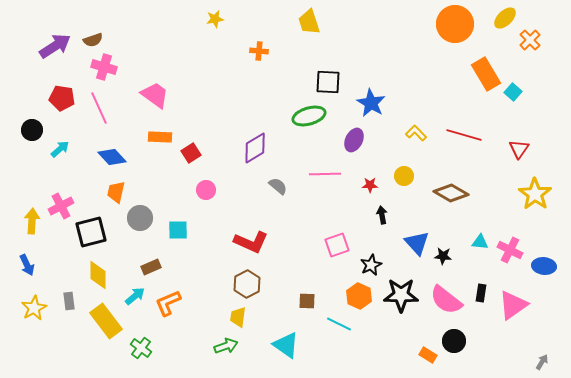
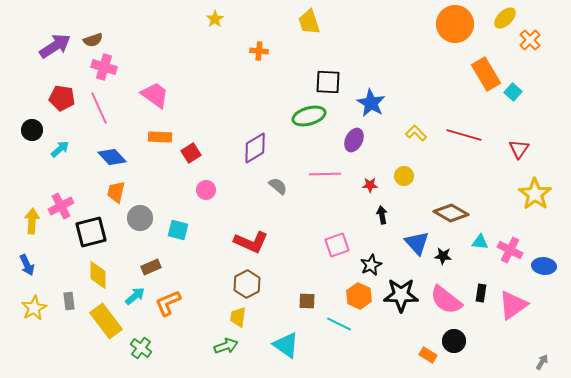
yellow star at (215, 19): rotated 24 degrees counterclockwise
brown diamond at (451, 193): moved 20 px down
cyan square at (178, 230): rotated 15 degrees clockwise
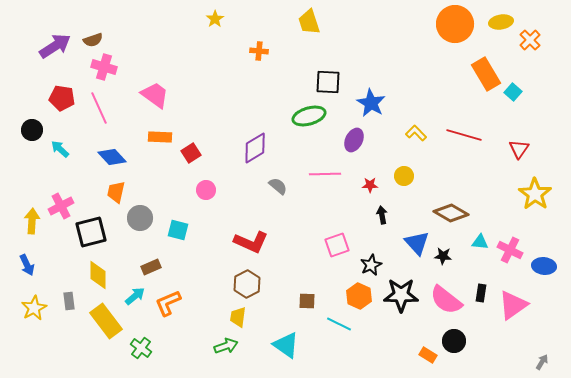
yellow ellipse at (505, 18): moved 4 px left, 4 px down; rotated 35 degrees clockwise
cyan arrow at (60, 149): rotated 96 degrees counterclockwise
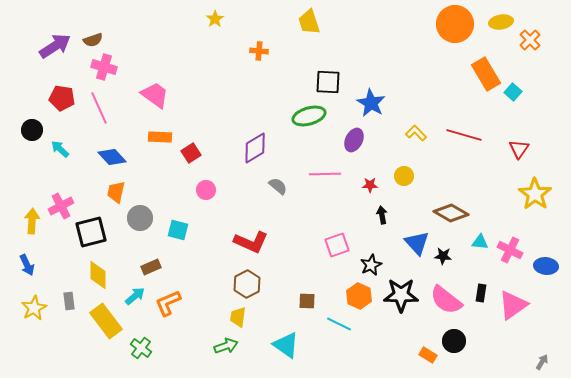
blue ellipse at (544, 266): moved 2 px right
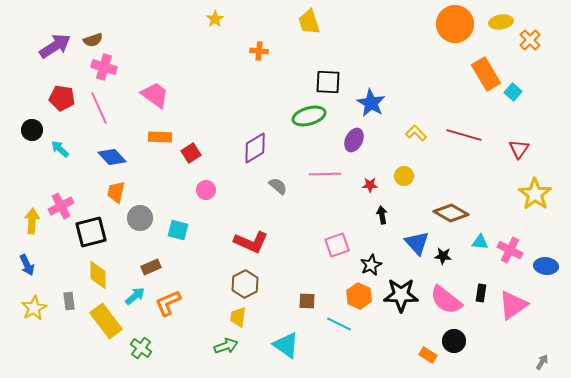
brown hexagon at (247, 284): moved 2 px left
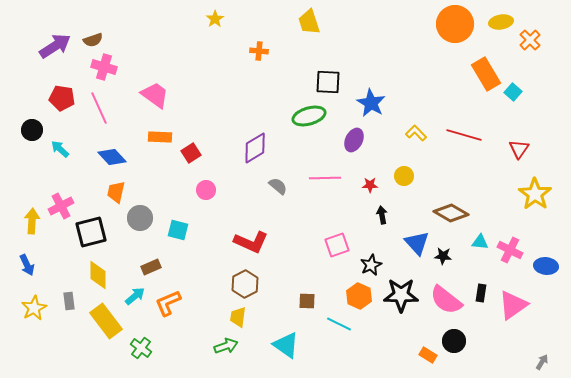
pink line at (325, 174): moved 4 px down
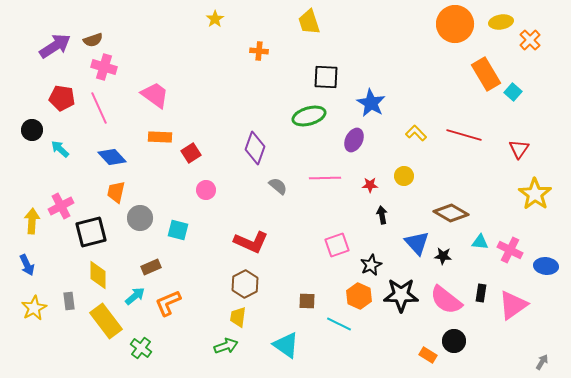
black square at (328, 82): moved 2 px left, 5 px up
purple diamond at (255, 148): rotated 40 degrees counterclockwise
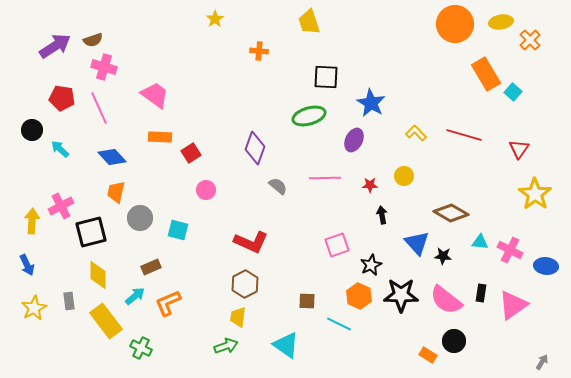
green cross at (141, 348): rotated 10 degrees counterclockwise
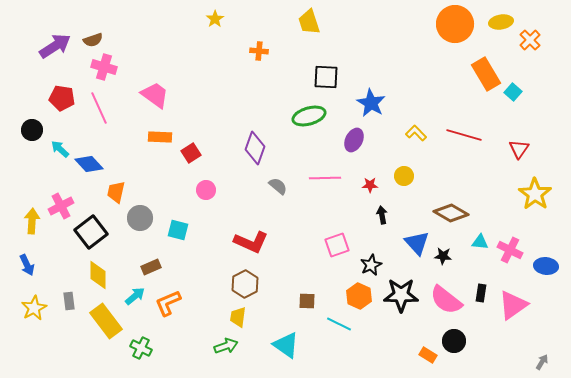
blue diamond at (112, 157): moved 23 px left, 7 px down
black square at (91, 232): rotated 24 degrees counterclockwise
